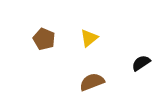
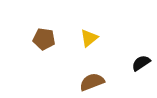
brown pentagon: rotated 15 degrees counterclockwise
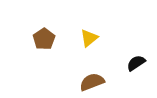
brown pentagon: rotated 30 degrees clockwise
black semicircle: moved 5 px left
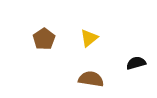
black semicircle: rotated 18 degrees clockwise
brown semicircle: moved 1 px left, 3 px up; rotated 30 degrees clockwise
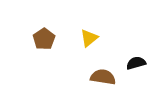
brown semicircle: moved 12 px right, 2 px up
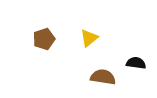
brown pentagon: rotated 15 degrees clockwise
black semicircle: rotated 24 degrees clockwise
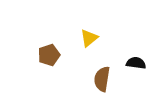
brown pentagon: moved 5 px right, 16 px down
brown semicircle: moved 1 px left, 2 px down; rotated 90 degrees counterclockwise
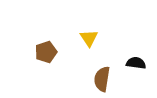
yellow triangle: rotated 24 degrees counterclockwise
brown pentagon: moved 3 px left, 3 px up
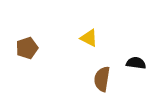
yellow triangle: rotated 30 degrees counterclockwise
brown pentagon: moved 19 px left, 4 px up
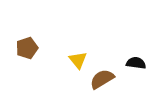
yellow triangle: moved 11 px left, 22 px down; rotated 24 degrees clockwise
brown semicircle: rotated 50 degrees clockwise
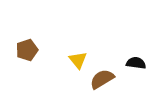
brown pentagon: moved 2 px down
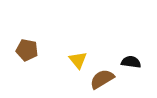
brown pentagon: rotated 30 degrees clockwise
black semicircle: moved 5 px left, 1 px up
